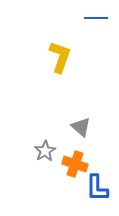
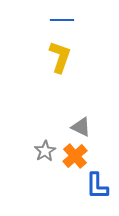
blue line: moved 34 px left, 2 px down
gray triangle: rotated 15 degrees counterclockwise
orange cross: moved 8 px up; rotated 30 degrees clockwise
blue L-shape: moved 2 px up
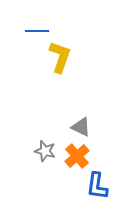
blue line: moved 25 px left, 11 px down
gray star: rotated 25 degrees counterclockwise
orange cross: moved 2 px right
blue L-shape: rotated 8 degrees clockwise
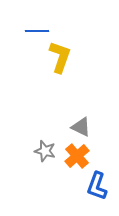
blue L-shape: rotated 12 degrees clockwise
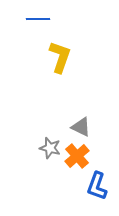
blue line: moved 1 px right, 12 px up
gray star: moved 5 px right, 3 px up
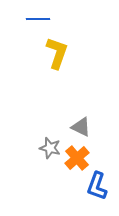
yellow L-shape: moved 3 px left, 4 px up
orange cross: moved 2 px down
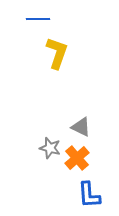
blue L-shape: moved 8 px left, 9 px down; rotated 24 degrees counterclockwise
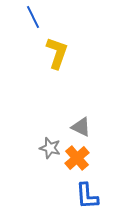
blue line: moved 5 px left, 2 px up; rotated 65 degrees clockwise
blue L-shape: moved 2 px left, 1 px down
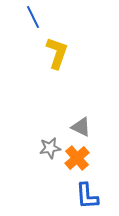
gray star: rotated 25 degrees counterclockwise
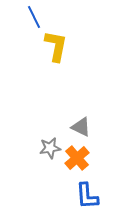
blue line: moved 1 px right
yellow L-shape: moved 1 px left, 7 px up; rotated 8 degrees counterclockwise
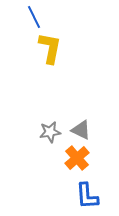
yellow L-shape: moved 6 px left, 2 px down
gray triangle: moved 3 px down
gray star: moved 16 px up
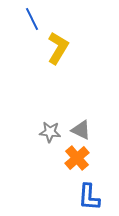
blue line: moved 2 px left, 2 px down
yellow L-shape: moved 8 px right; rotated 20 degrees clockwise
gray star: rotated 15 degrees clockwise
blue L-shape: moved 2 px right, 1 px down; rotated 8 degrees clockwise
